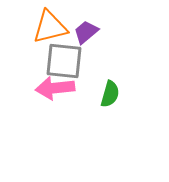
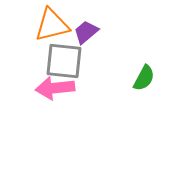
orange triangle: moved 2 px right, 2 px up
green semicircle: moved 34 px right, 16 px up; rotated 12 degrees clockwise
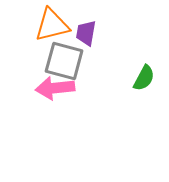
purple trapezoid: moved 1 px down; rotated 40 degrees counterclockwise
gray square: rotated 9 degrees clockwise
